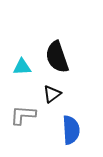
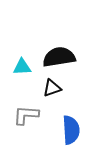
black semicircle: moved 2 px right; rotated 100 degrees clockwise
black triangle: moved 6 px up; rotated 18 degrees clockwise
gray L-shape: moved 3 px right
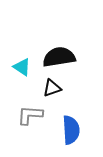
cyan triangle: rotated 36 degrees clockwise
gray L-shape: moved 4 px right
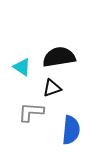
gray L-shape: moved 1 px right, 3 px up
blue semicircle: rotated 8 degrees clockwise
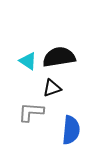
cyan triangle: moved 6 px right, 6 px up
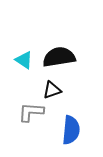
cyan triangle: moved 4 px left, 1 px up
black triangle: moved 2 px down
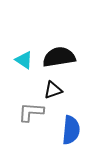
black triangle: moved 1 px right
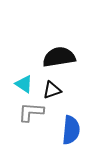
cyan triangle: moved 24 px down
black triangle: moved 1 px left
